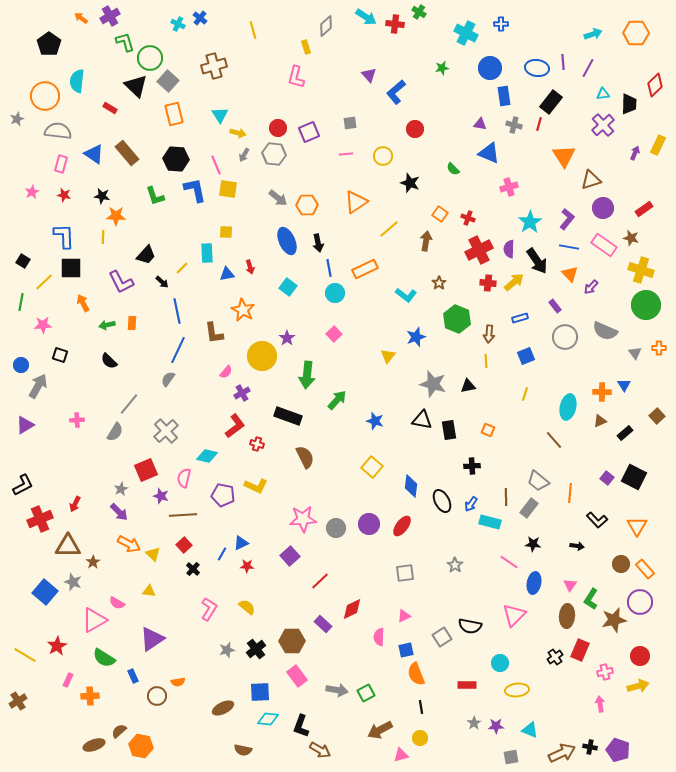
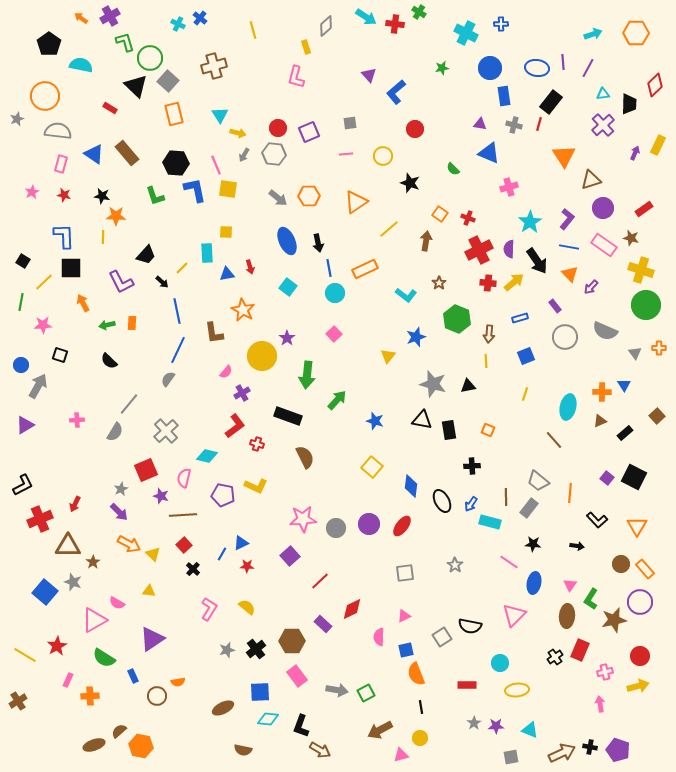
cyan semicircle at (77, 81): moved 4 px right, 16 px up; rotated 95 degrees clockwise
black hexagon at (176, 159): moved 4 px down
orange hexagon at (307, 205): moved 2 px right, 9 px up
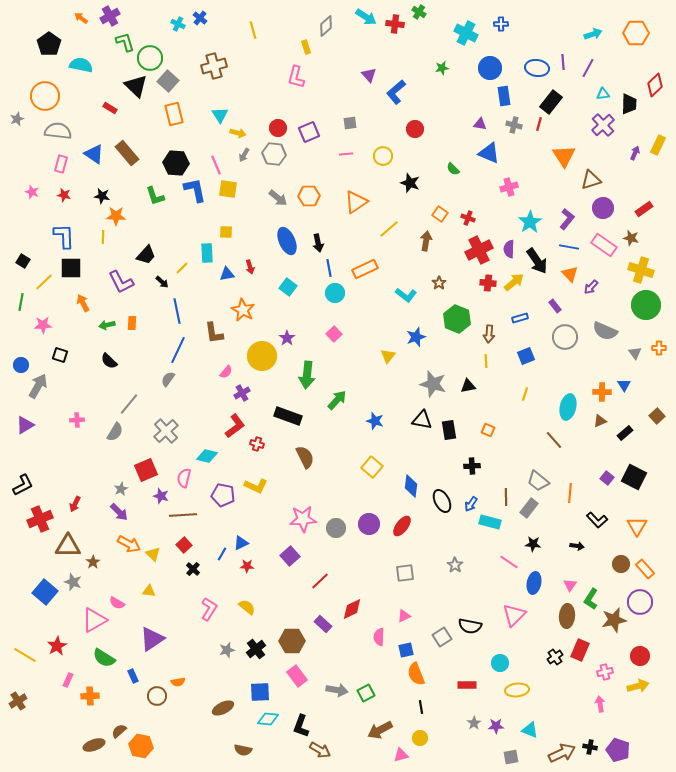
pink star at (32, 192): rotated 24 degrees counterclockwise
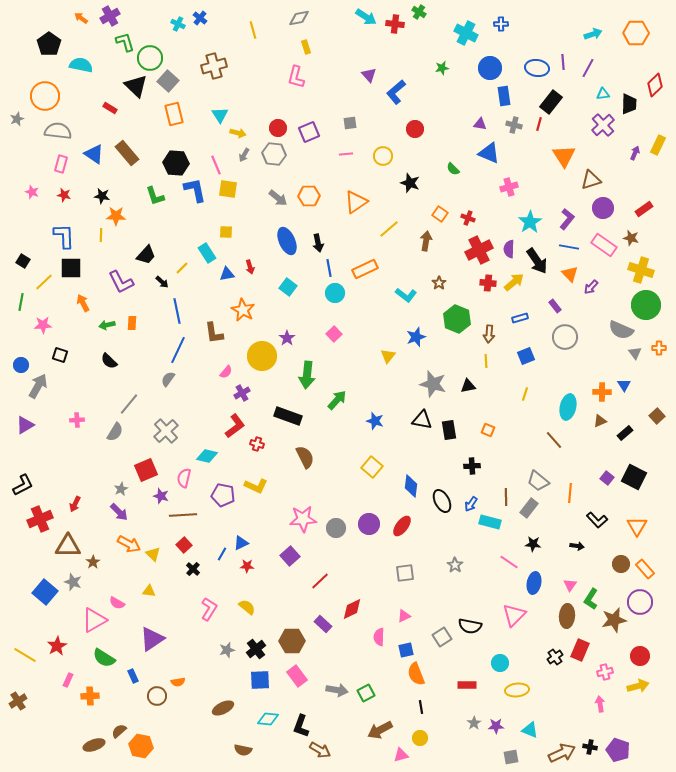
gray diamond at (326, 26): moved 27 px left, 8 px up; rotated 30 degrees clockwise
yellow line at (103, 237): moved 2 px left, 2 px up
cyan rectangle at (207, 253): rotated 30 degrees counterclockwise
gray semicircle at (605, 331): moved 16 px right, 1 px up
blue square at (260, 692): moved 12 px up
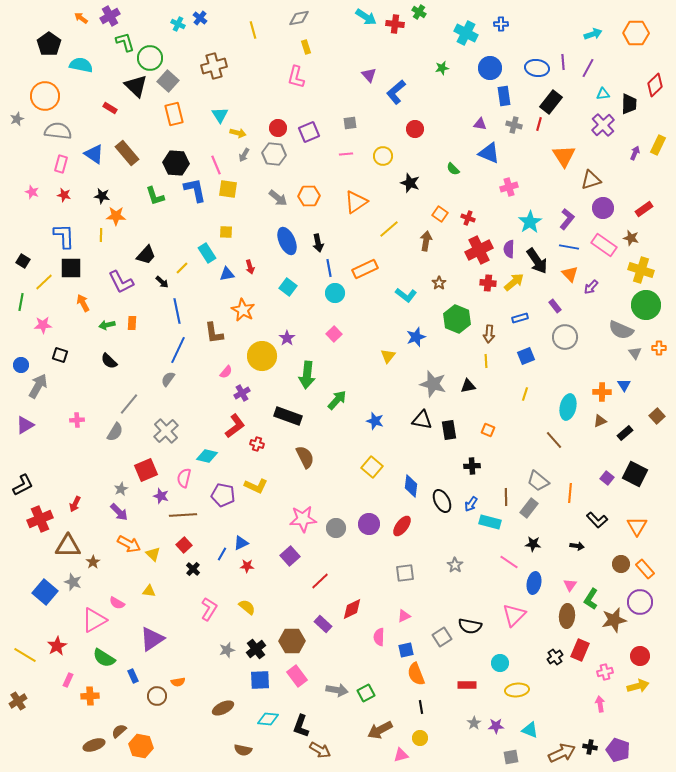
black square at (634, 477): moved 1 px right, 3 px up
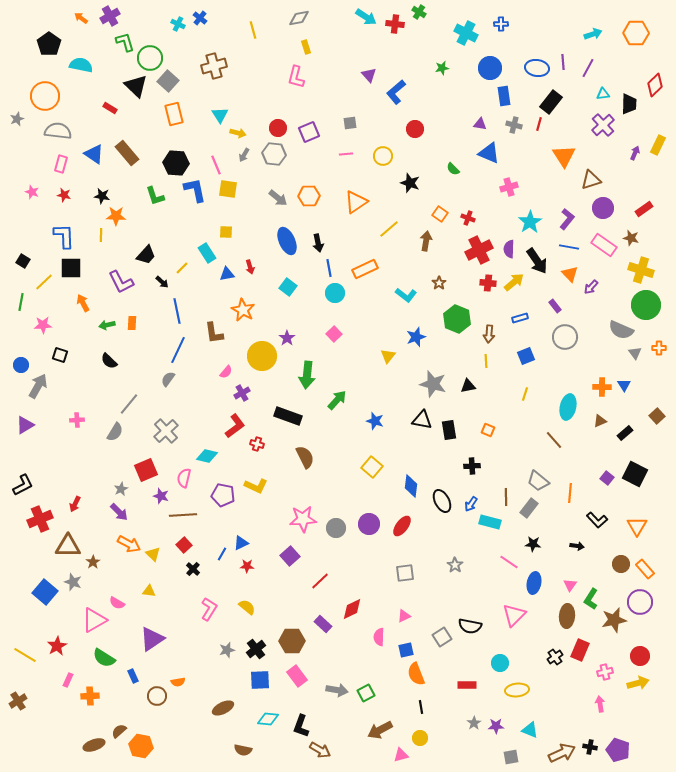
orange cross at (602, 392): moved 5 px up
yellow arrow at (638, 686): moved 3 px up
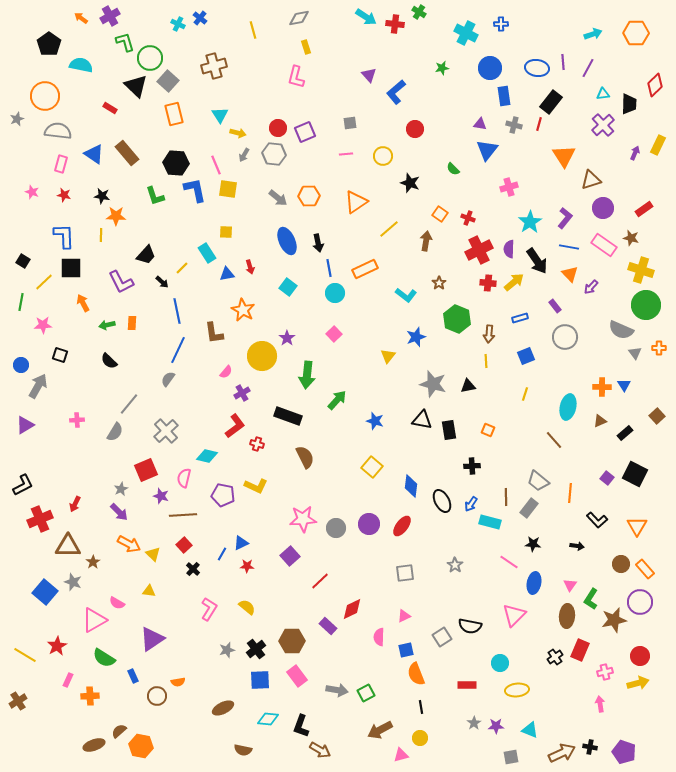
purple square at (309, 132): moved 4 px left
blue triangle at (489, 153): moved 2 px left, 3 px up; rotated 45 degrees clockwise
purple L-shape at (567, 219): moved 2 px left, 1 px up
purple rectangle at (323, 624): moved 5 px right, 2 px down
purple pentagon at (618, 750): moved 6 px right, 2 px down
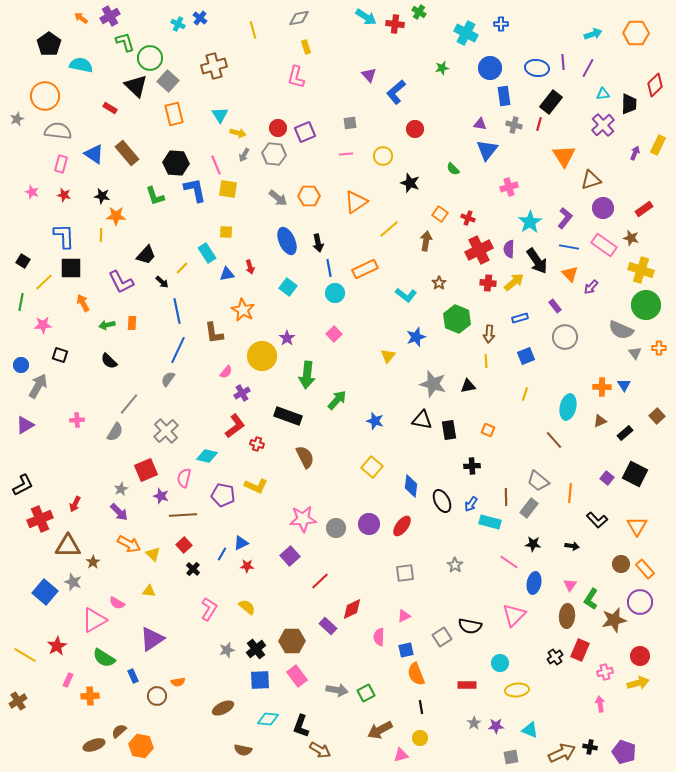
black arrow at (577, 546): moved 5 px left
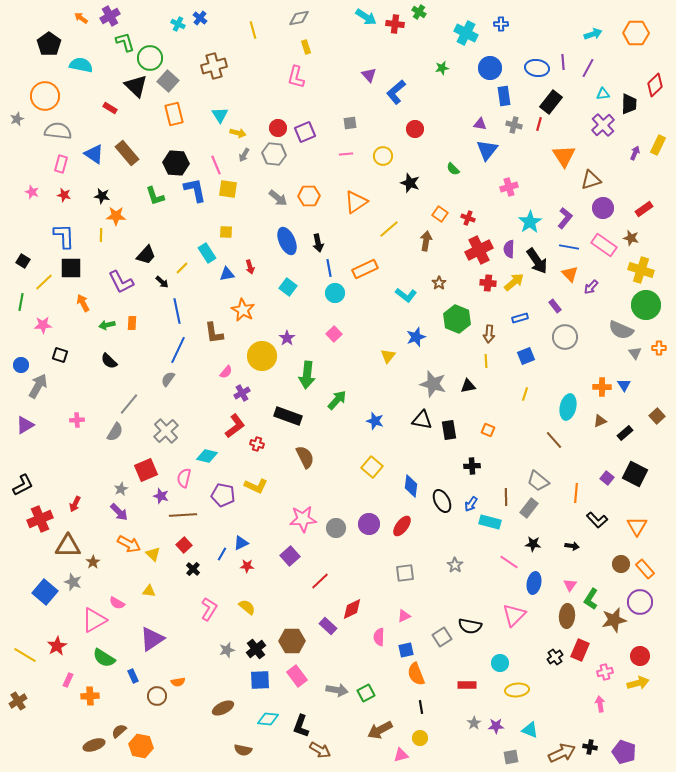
orange line at (570, 493): moved 6 px right
